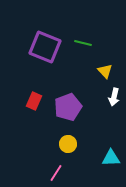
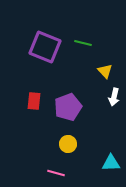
red rectangle: rotated 18 degrees counterclockwise
cyan triangle: moved 5 px down
pink line: rotated 72 degrees clockwise
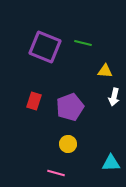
yellow triangle: rotated 42 degrees counterclockwise
red rectangle: rotated 12 degrees clockwise
purple pentagon: moved 2 px right
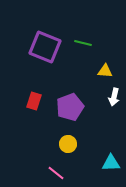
pink line: rotated 24 degrees clockwise
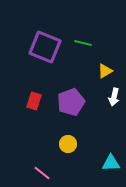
yellow triangle: rotated 35 degrees counterclockwise
purple pentagon: moved 1 px right, 5 px up
pink line: moved 14 px left
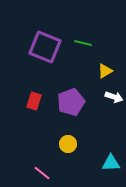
white arrow: rotated 84 degrees counterclockwise
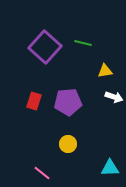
purple square: rotated 20 degrees clockwise
yellow triangle: rotated 21 degrees clockwise
purple pentagon: moved 3 px left; rotated 16 degrees clockwise
cyan triangle: moved 1 px left, 5 px down
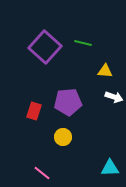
yellow triangle: rotated 14 degrees clockwise
red rectangle: moved 10 px down
yellow circle: moved 5 px left, 7 px up
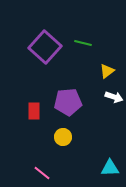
yellow triangle: moved 2 px right; rotated 42 degrees counterclockwise
red rectangle: rotated 18 degrees counterclockwise
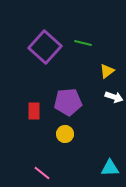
yellow circle: moved 2 px right, 3 px up
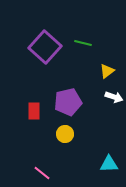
purple pentagon: rotated 8 degrees counterclockwise
cyan triangle: moved 1 px left, 4 px up
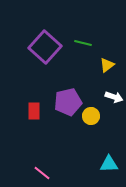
yellow triangle: moved 6 px up
yellow circle: moved 26 px right, 18 px up
